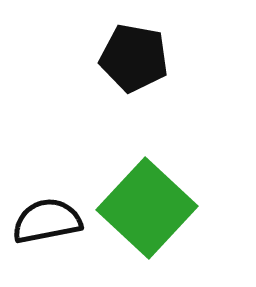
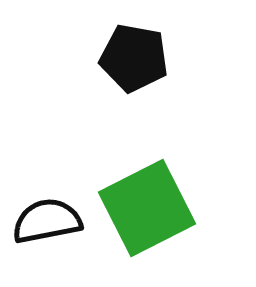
green square: rotated 20 degrees clockwise
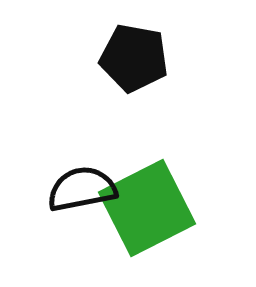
black semicircle: moved 35 px right, 32 px up
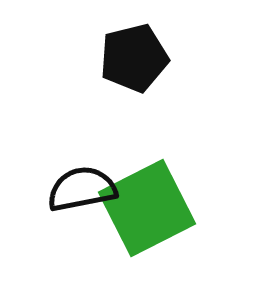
black pentagon: rotated 24 degrees counterclockwise
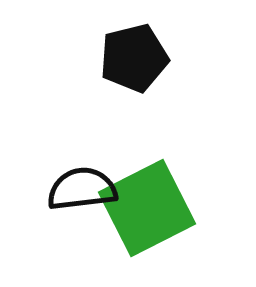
black semicircle: rotated 4 degrees clockwise
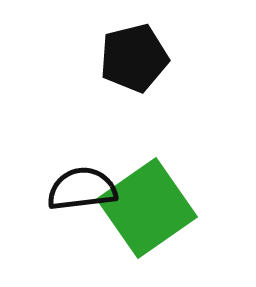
green square: rotated 8 degrees counterclockwise
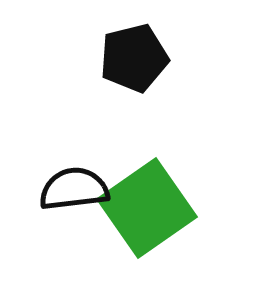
black semicircle: moved 8 px left
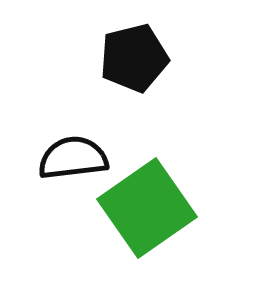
black semicircle: moved 1 px left, 31 px up
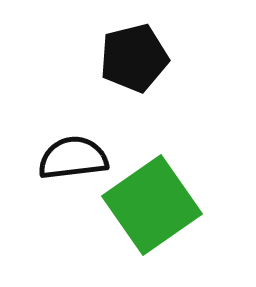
green square: moved 5 px right, 3 px up
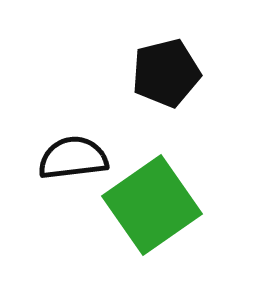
black pentagon: moved 32 px right, 15 px down
